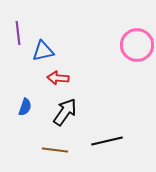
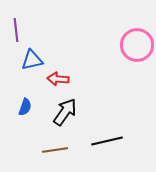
purple line: moved 2 px left, 3 px up
blue triangle: moved 11 px left, 9 px down
red arrow: moved 1 px down
brown line: rotated 15 degrees counterclockwise
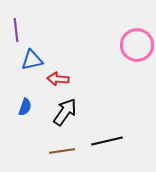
brown line: moved 7 px right, 1 px down
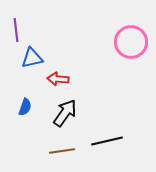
pink circle: moved 6 px left, 3 px up
blue triangle: moved 2 px up
black arrow: moved 1 px down
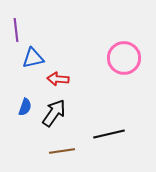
pink circle: moved 7 px left, 16 px down
blue triangle: moved 1 px right
black arrow: moved 11 px left
black line: moved 2 px right, 7 px up
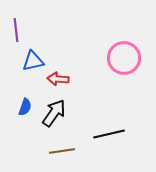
blue triangle: moved 3 px down
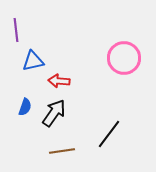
red arrow: moved 1 px right, 2 px down
black line: rotated 40 degrees counterclockwise
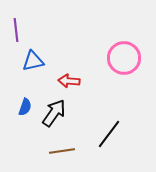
red arrow: moved 10 px right
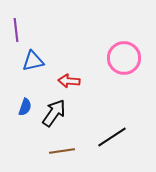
black line: moved 3 px right, 3 px down; rotated 20 degrees clockwise
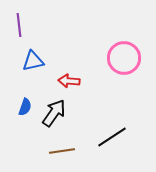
purple line: moved 3 px right, 5 px up
